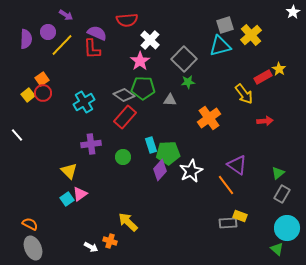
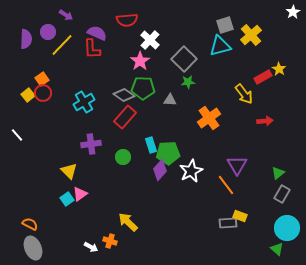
purple triangle at (237, 165): rotated 25 degrees clockwise
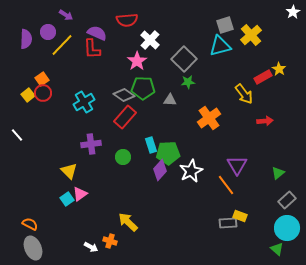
pink star at (140, 61): moved 3 px left
gray rectangle at (282, 194): moved 5 px right, 6 px down; rotated 18 degrees clockwise
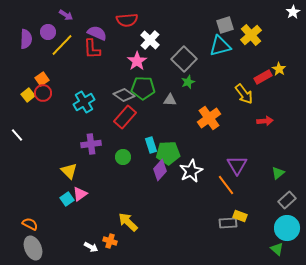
green star at (188, 82): rotated 16 degrees counterclockwise
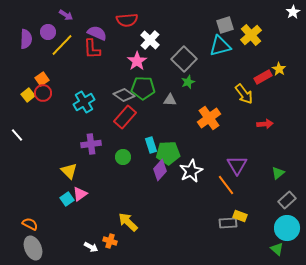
red arrow at (265, 121): moved 3 px down
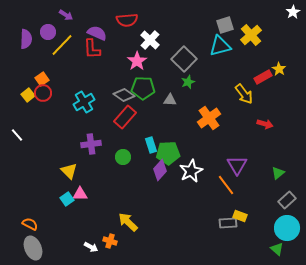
red arrow at (265, 124): rotated 21 degrees clockwise
pink triangle at (80, 194): rotated 35 degrees clockwise
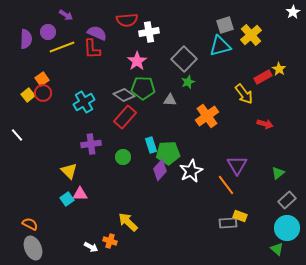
white cross at (150, 40): moved 1 px left, 8 px up; rotated 36 degrees clockwise
yellow line at (62, 45): moved 2 px down; rotated 25 degrees clockwise
orange cross at (209, 118): moved 2 px left, 2 px up
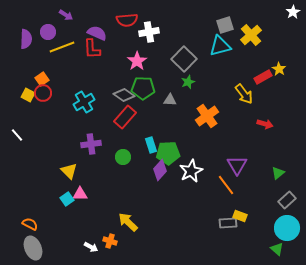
yellow square at (28, 95): rotated 24 degrees counterclockwise
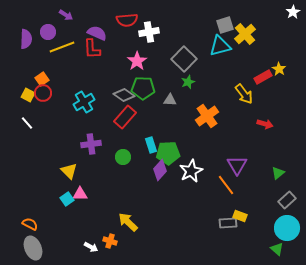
yellow cross at (251, 35): moved 6 px left, 1 px up
white line at (17, 135): moved 10 px right, 12 px up
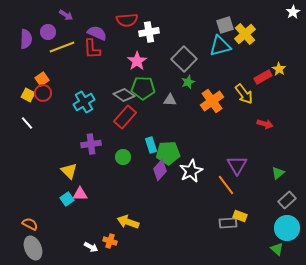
orange cross at (207, 116): moved 5 px right, 15 px up
yellow arrow at (128, 222): rotated 25 degrees counterclockwise
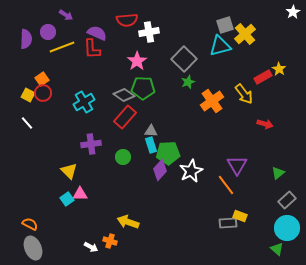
gray triangle at (170, 100): moved 19 px left, 31 px down
